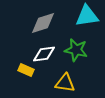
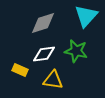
cyan triangle: moved 1 px left; rotated 40 degrees counterclockwise
green star: moved 1 px down
yellow rectangle: moved 6 px left
yellow triangle: moved 12 px left, 3 px up
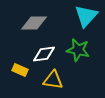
gray diamond: moved 9 px left; rotated 16 degrees clockwise
green star: moved 2 px right, 1 px up
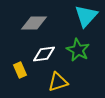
green star: rotated 15 degrees clockwise
yellow rectangle: rotated 42 degrees clockwise
yellow triangle: moved 5 px right, 2 px down; rotated 25 degrees counterclockwise
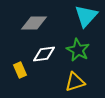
yellow triangle: moved 17 px right
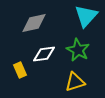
gray diamond: rotated 12 degrees counterclockwise
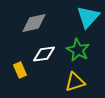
cyan triangle: moved 2 px right, 1 px down
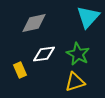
green star: moved 4 px down
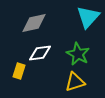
white diamond: moved 4 px left, 1 px up
yellow rectangle: moved 1 px left, 1 px down; rotated 42 degrees clockwise
